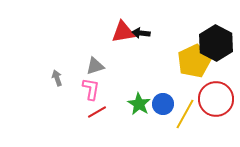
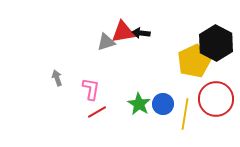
gray triangle: moved 11 px right, 24 px up
yellow line: rotated 20 degrees counterclockwise
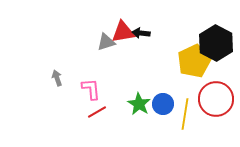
pink L-shape: rotated 15 degrees counterclockwise
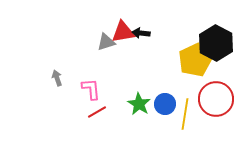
yellow pentagon: moved 1 px right, 1 px up
blue circle: moved 2 px right
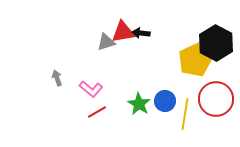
pink L-shape: rotated 135 degrees clockwise
blue circle: moved 3 px up
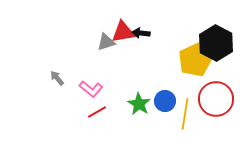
gray arrow: rotated 21 degrees counterclockwise
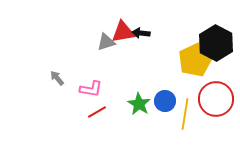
pink L-shape: rotated 30 degrees counterclockwise
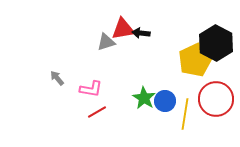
red triangle: moved 3 px up
green star: moved 5 px right, 6 px up
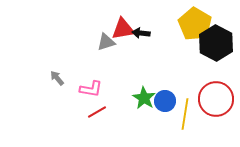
yellow pentagon: moved 36 px up; rotated 16 degrees counterclockwise
